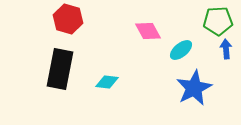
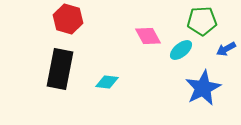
green pentagon: moved 16 px left
pink diamond: moved 5 px down
blue arrow: rotated 114 degrees counterclockwise
blue star: moved 9 px right
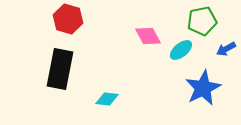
green pentagon: rotated 8 degrees counterclockwise
cyan diamond: moved 17 px down
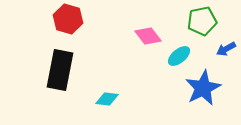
pink diamond: rotated 8 degrees counterclockwise
cyan ellipse: moved 2 px left, 6 px down
black rectangle: moved 1 px down
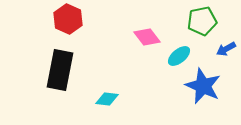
red hexagon: rotated 8 degrees clockwise
pink diamond: moved 1 px left, 1 px down
blue star: moved 2 px up; rotated 21 degrees counterclockwise
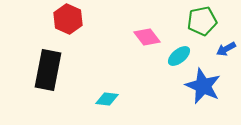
black rectangle: moved 12 px left
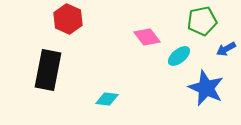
blue star: moved 3 px right, 2 px down
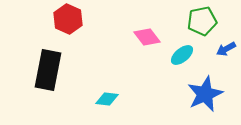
cyan ellipse: moved 3 px right, 1 px up
blue star: moved 1 px left, 6 px down; rotated 24 degrees clockwise
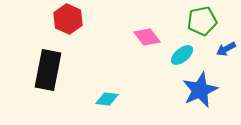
blue star: moved 5 px left, 4 px up
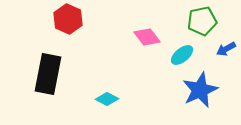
black rectangle: moved 4 px down
cyan diamond: rotated 20 degrees clockwise
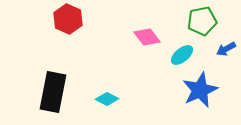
black rectangle: moved 5 px right, 18 px down
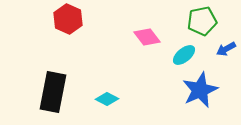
cyan ellipse: moved 2 px right
